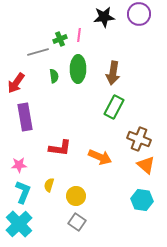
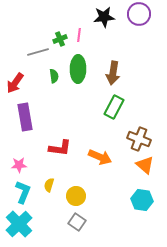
red arrow: moved 1 px left
orange triangle: moved 1 px left
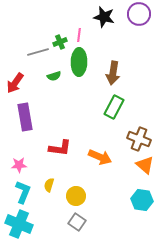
black star: rotated 20 degrees clockwise
green cross: moved 3 px down
green ellipse: moved 1 px right, 7 px up
green semicircle: rotated 80 degrees clockwise
cyan cross: rotated 24 degrees counterclockwise
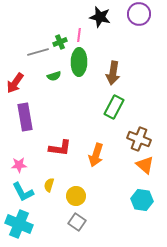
black star: moved 4 px left
orange arrow: moved 4 px left, 2 px up; rotated 85 degrees clockwise
cyan L-shape: rotated 130 degrees clockwise
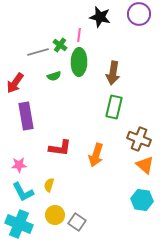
green cross: moved 3 px down; rotated 32 degrees counterclockwise
green rectangle: rotated 15 degrees counterclockwise
purple rectangle: moved 1 px right, 1 px up
yellow circle: moved 21 px left, 19 px down
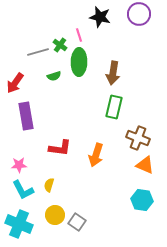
pink line: rotated 24 degrees counterclockwise
brown cross: moved 1 px left, 1 px up
orange triangle: rotated 18 degrees counterclockwise
cyan L-shape: moved 2 px up
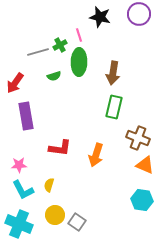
green cross: rotated 24 degrees clockwise
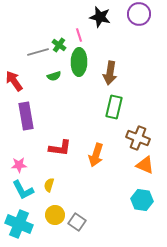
green cross: moved 1 px left; rotated 24 degrees counterclockwise
brown arrow: moved 3 px left
red arrow: moved 1 px left, 2 px up; rotated 110 degrees clockwise
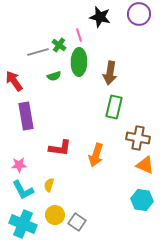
brown cross: rotated 10 degrees counterclockwise
cyan cross: moved 4 px right
